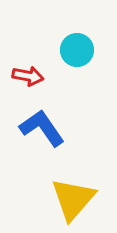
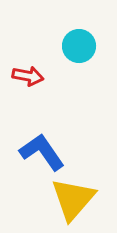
cyan circle: moved 2 px right, 4 px up
blue L-shape: moved 24 px down
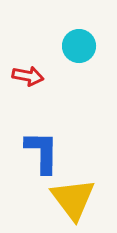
blue L-shape: rotated 36 degrees clockwise
yellow triangle: rotated 18 degrees counterclockwise
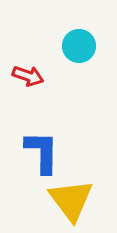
red arrow: rotated 8 degrees clockwise
yellow triangle: moved 2 px left, 1 px down
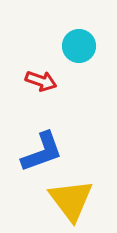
red arrow: moved 13 px right, 5 px down
blue L-shape: rotated 69 degrees clockwise
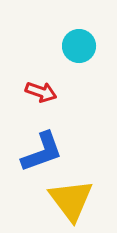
red arrow: moved 11 px down
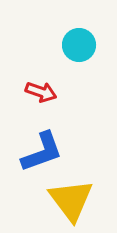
cyan circle: moved 1 px up
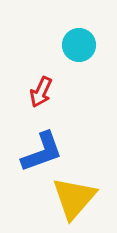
red arrow: rotated 96 degrees clockwise
yellow triangle: moved 3 px right, 2 px up; rotated 18 degrees clockwise
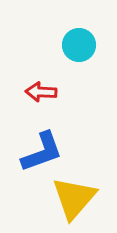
red arrow: rotated 68 degrees clockwise
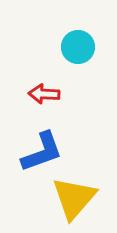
cyan circle: moved 1 px left, 2 px down
red arrow: moved 3 px right, 2 px down
